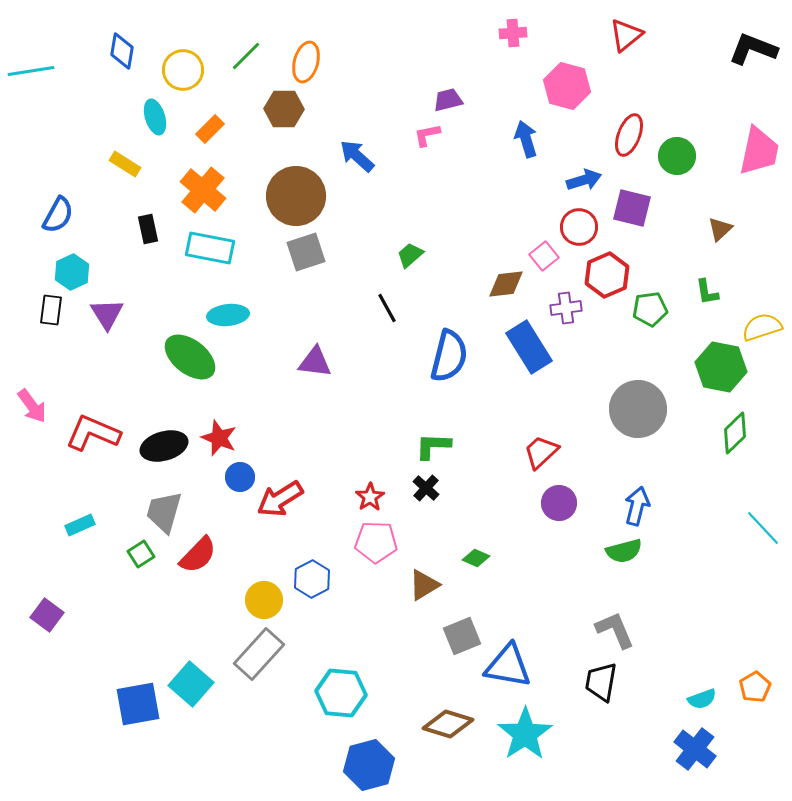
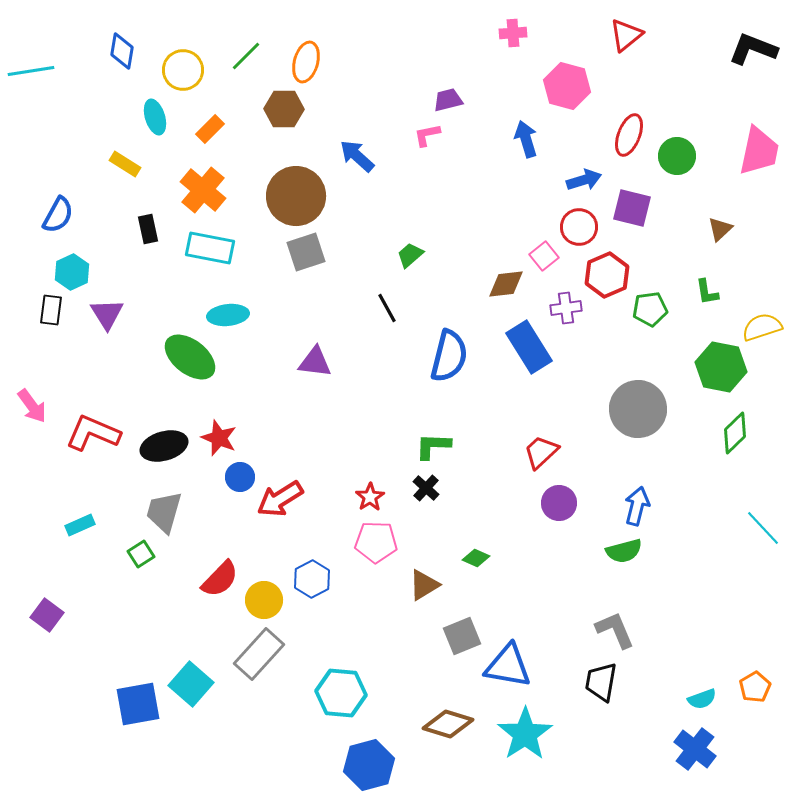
red semicircle at (198, 555): moved 22 px right, 24 px down
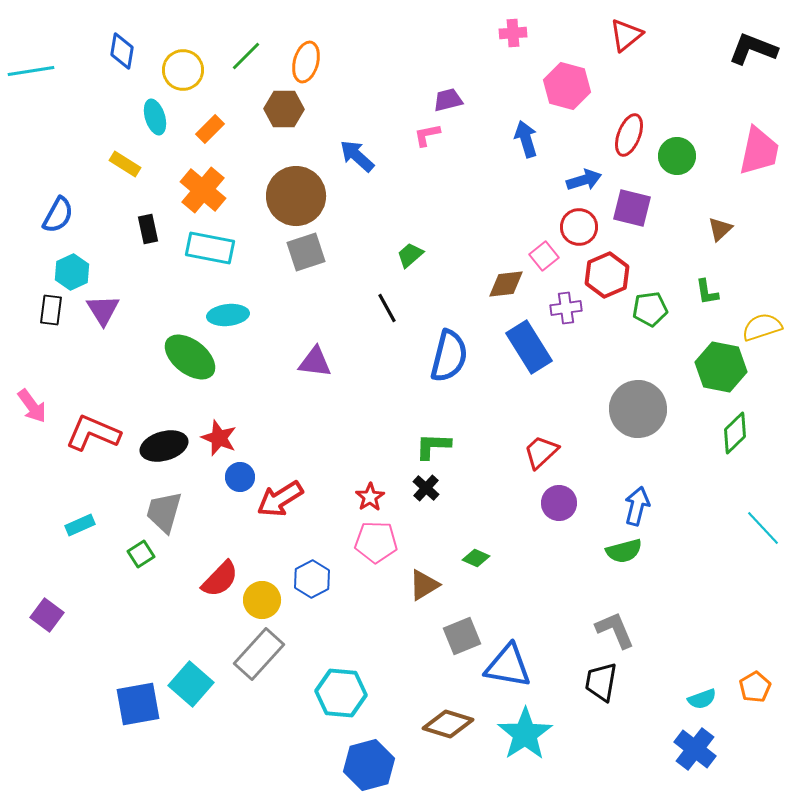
purple triangle at (107, 314): moved 4 px left, 4 px up
yellow circle at (264, 600): moved 2 px left
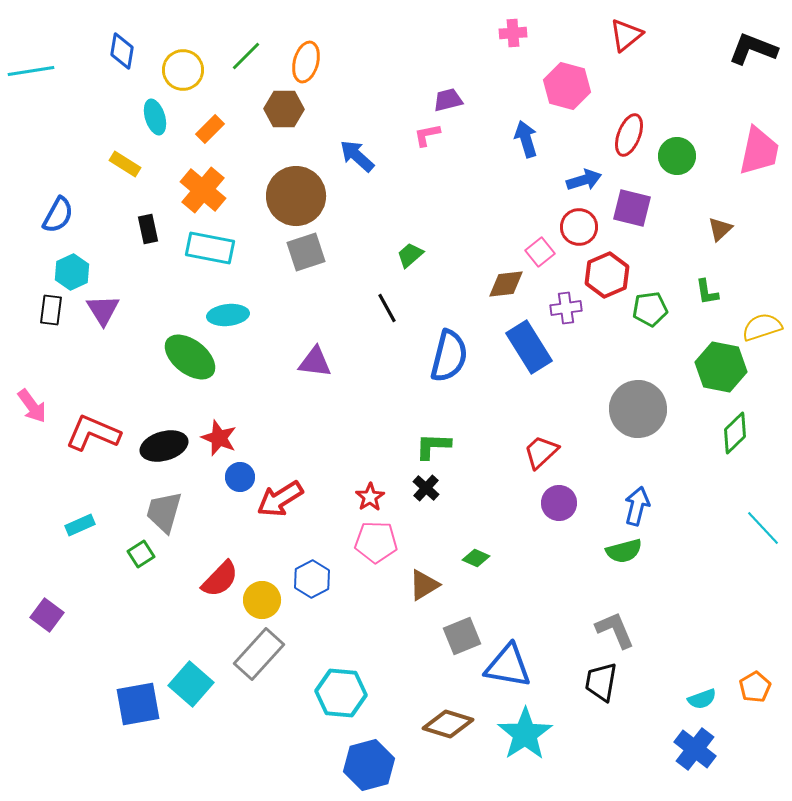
pink square at (544, 256): moved 4 px left, 4 px up
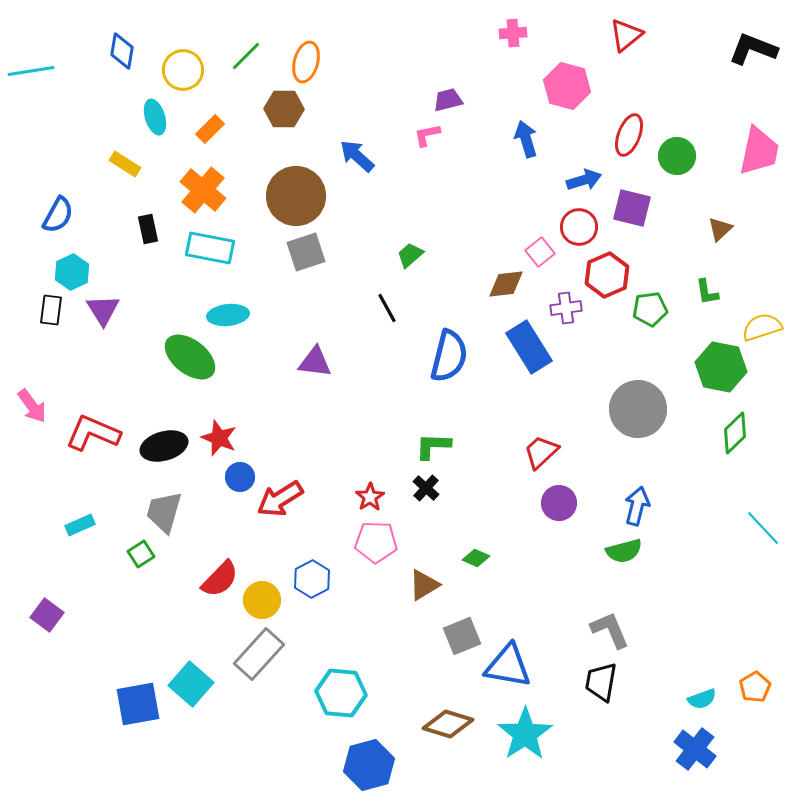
gray L-shape at (615, 630): moved 5 px left
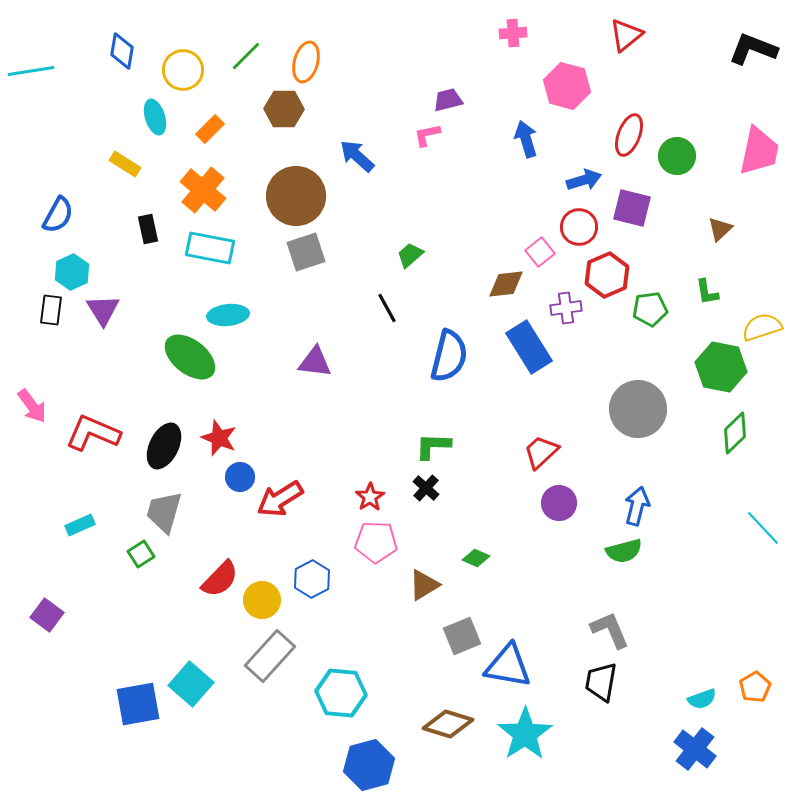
black ellipse at (164, 446): rotated 48 degrees counterclockwise
gray rectangle at (259, 654): moved 11 px right, 2 px down
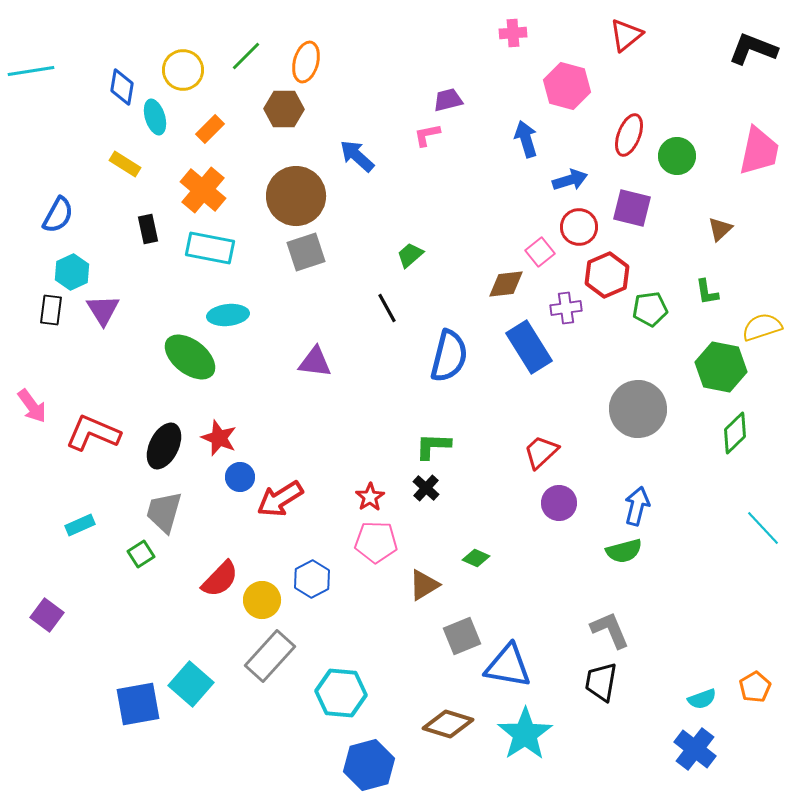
blue diamond at (122, 51): moved 36 px down
blue arrow at (584, 180): moved 14 px left
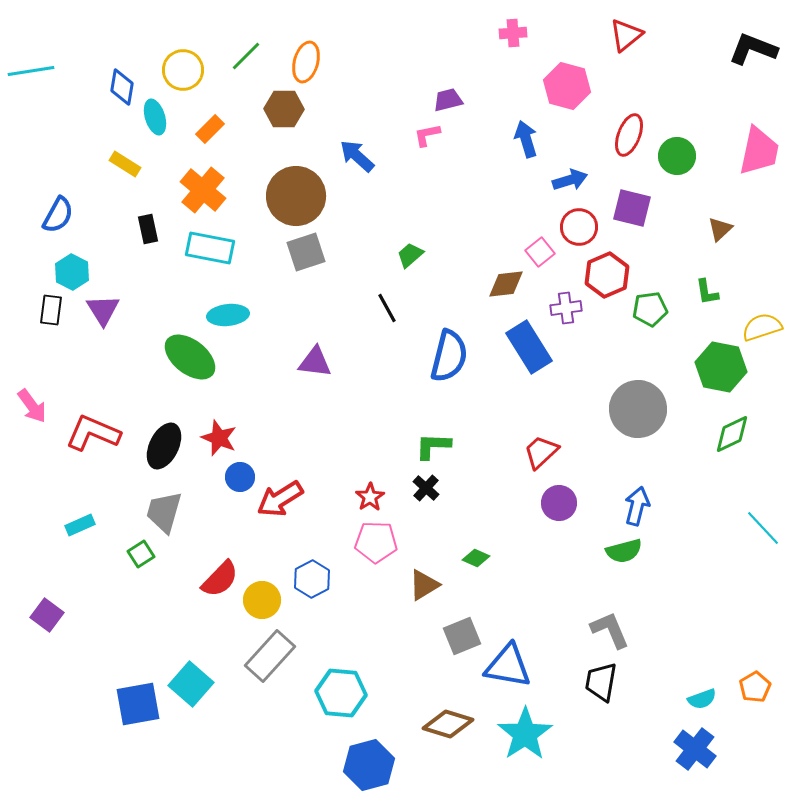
cyan hexagon at (72, 272): rotated 8 degrees counterclockwise
green diamond at (735, 433): moved 3 px left, 1 px down; rotated 18 degrees clockwise
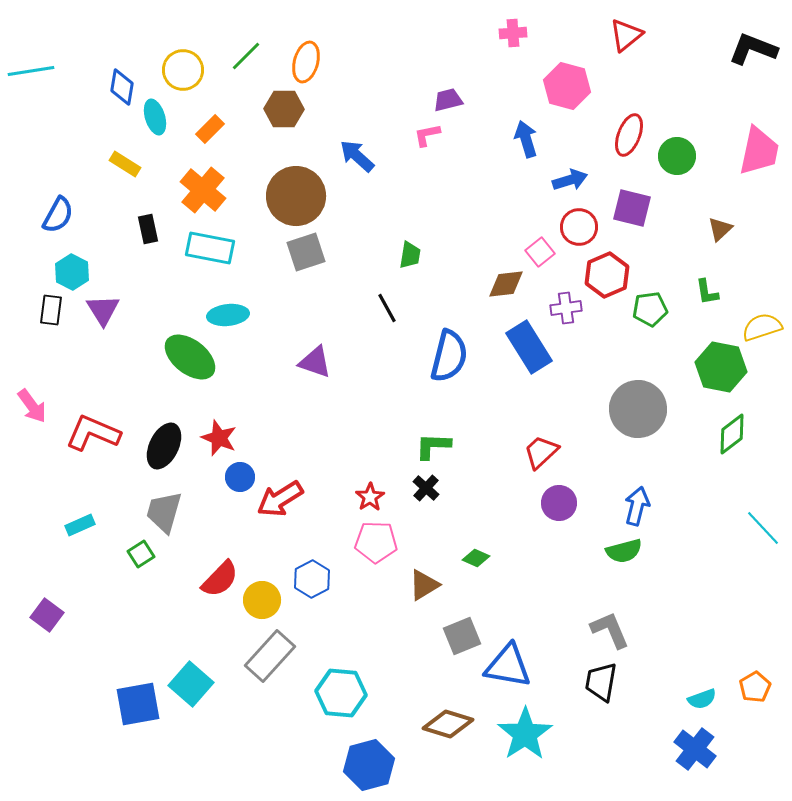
green trapezoid at (410, 255): rotated 140 degrees clockwise
purple triangle at (315, 362): rotated 12 degrees clockwise
green diamond at (732, 434): rotated 12 degrees counterclockwise
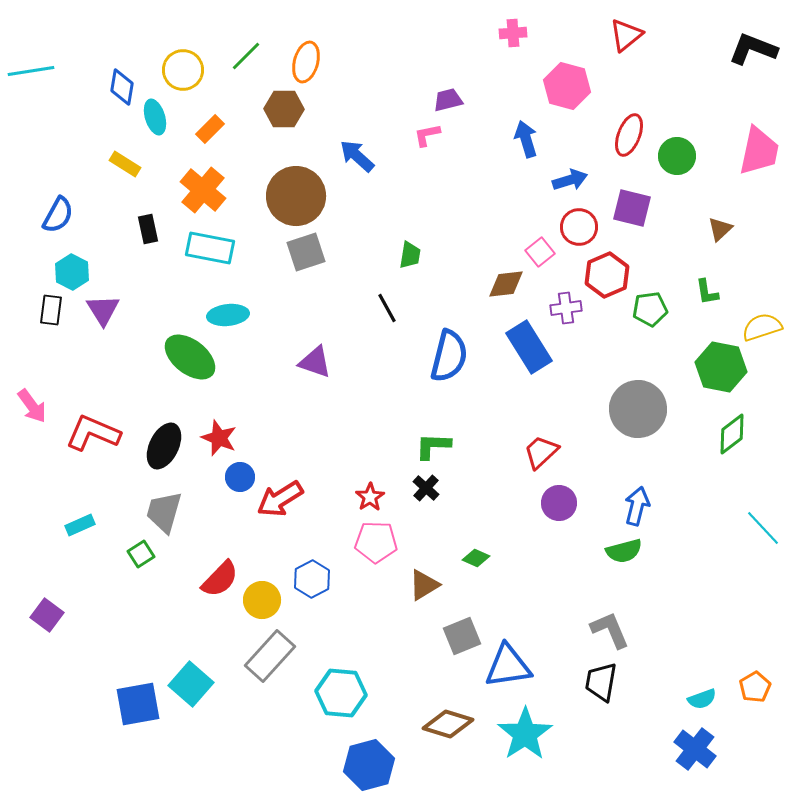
blue triangle at (508, 666): rotated 18 degrees counterclockwise
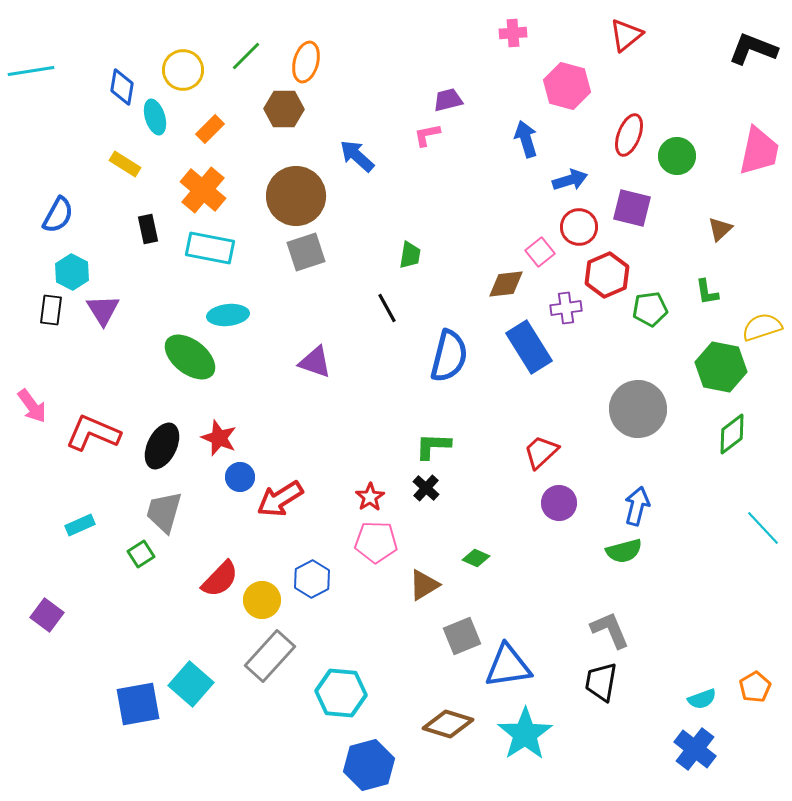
black ellipse at (164, 446): moved 2 px left
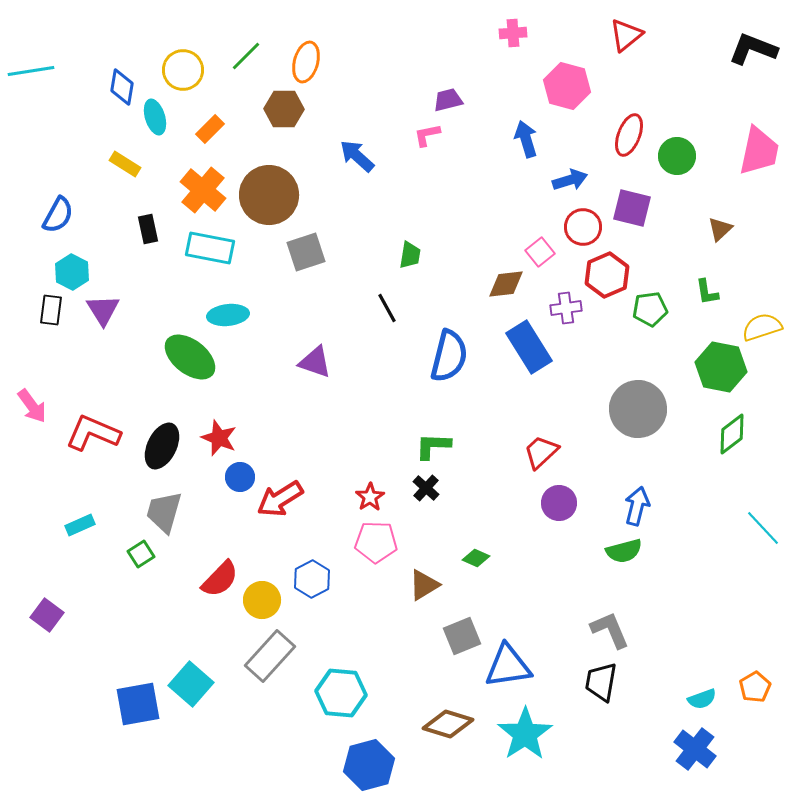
brown circle at (296, 196): moved 27 px left, 1 px up
red circle at (579, 227): moved 4 px right
